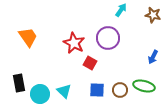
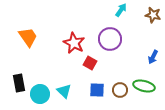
purple circle: moved 2 px right, 1 px down
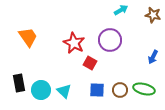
cyan arrow: rotated 24 degrees clockwise
purple circle: moved 1 px down
green ellipse: moved 3 px down
cyan circle: moved 1 px right, 4 px up
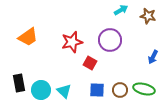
brown star: moved 5 px left, 1 px down
orange trapezoid: rotated 90 degrees clockwise
red star: moved 2 px left, 1 px up; rotated 30 degrees clockwise
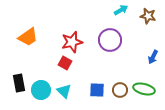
red square: moved 25 px left
